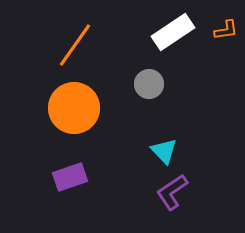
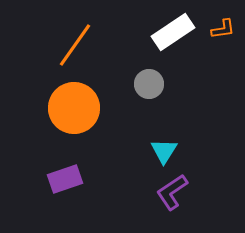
orange L-shape: moved 3 px left, 1 px up
cyan triangle: rotated 16 degrees clockwise
purple rectangle: moved 5 px left, 2 px down
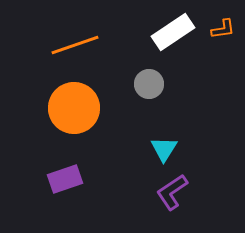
orange line: rotated 36 degrees clockwise
cyan triangle: moved 2 px up
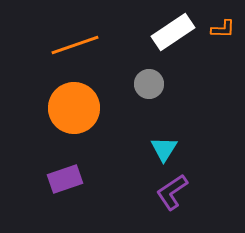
orange L-shape: rotated 10 degrees clockwise
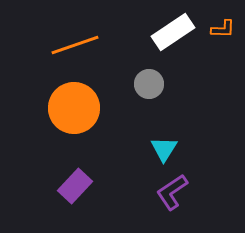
purple rectangle: moved 10 px right, 7 px down; rotated 28 degrees counterclockwise
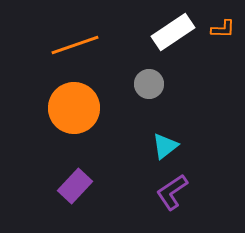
cyan triangle: moved 1 px right, 3 px up; rotated 20 degrees clockwise
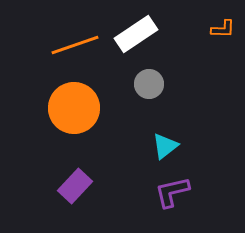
white rectangle: moved 37 px left, 2 px down
purple L-shape: rotated 21 degrees clockwise
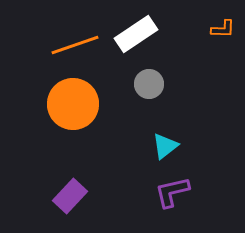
orange circle: moved 1 px left, 4 px up
purple rectangle: moved 5 px left, 10 px down
